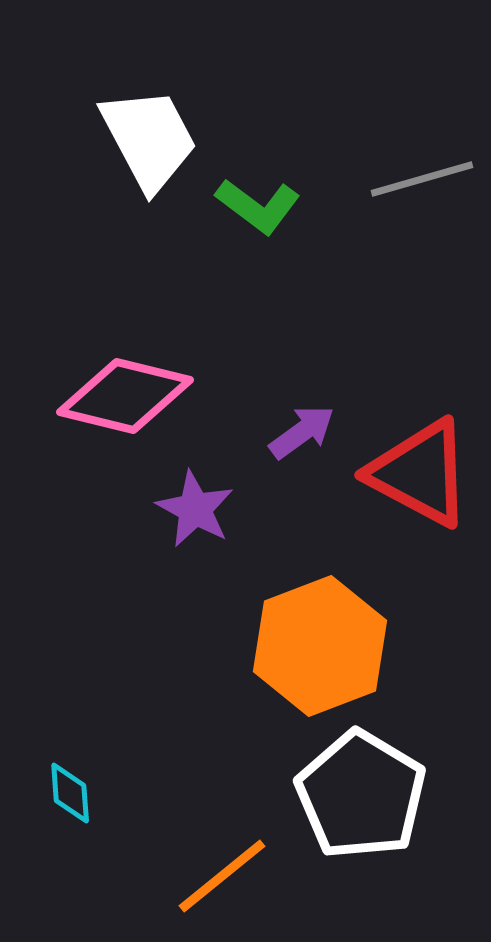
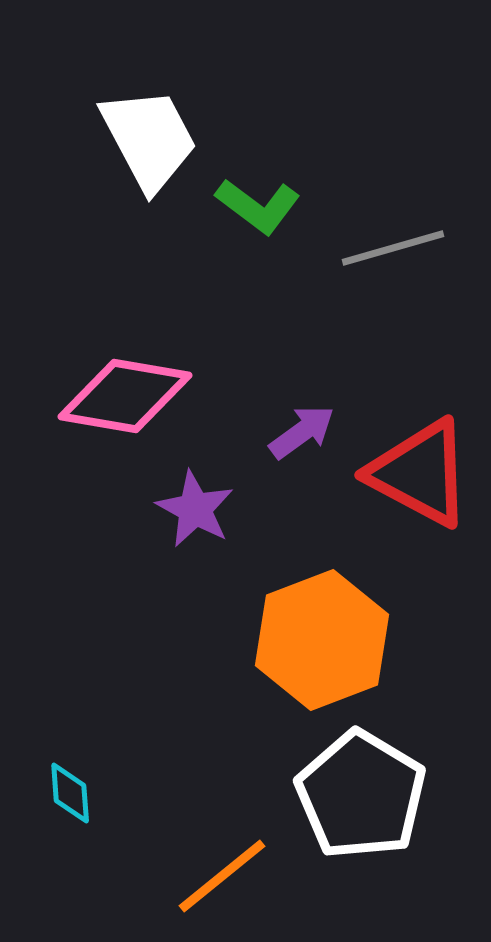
gray line: moved 29 px left, 69 px down
pink diamond: rotated 4 degrees counterclockwise
orange hexagon: moved 2 px right, 6 px up
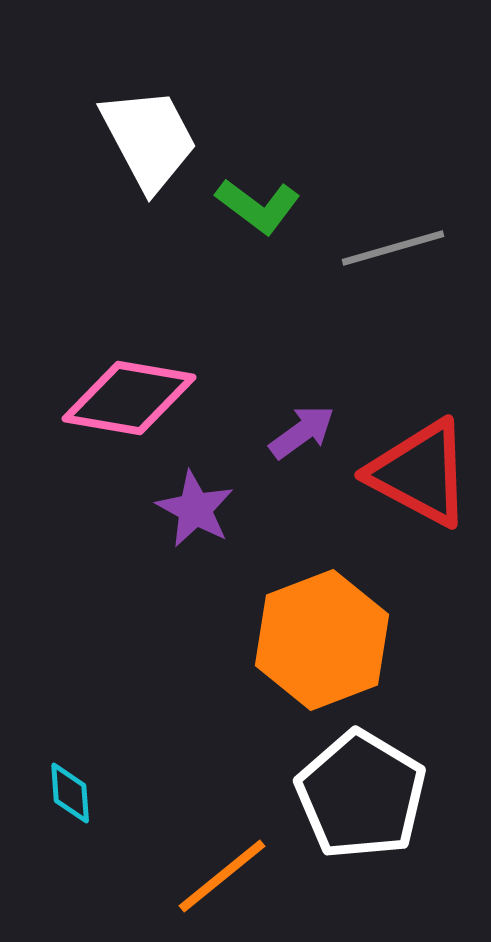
pink diamond: moved 4 px right, 2 px down
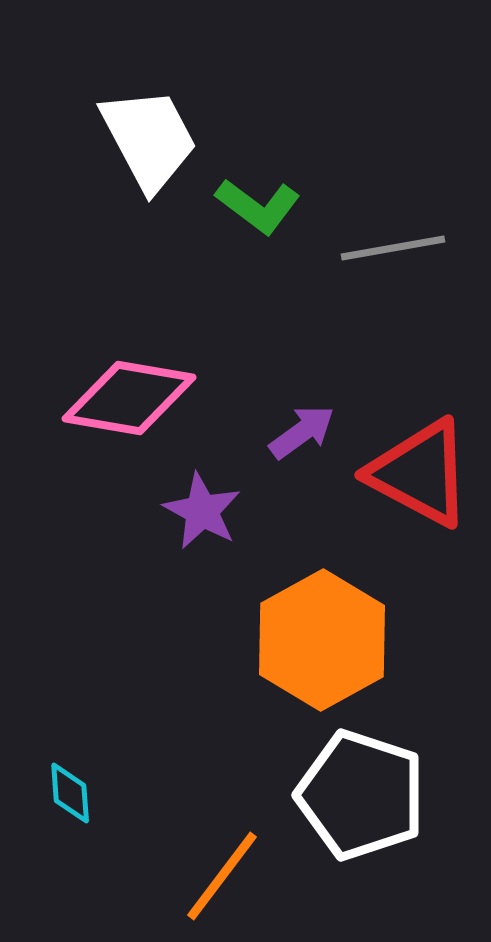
gray line: rotated 6 degrees clockwise
purple star: moved 7 px right, 2 px down
orange hexagon: rotated 8 degrees counterclockwise
white pentagon: rotated 13 degrees counterclockwise
orange line: rotated 14 degrees counterclockwise
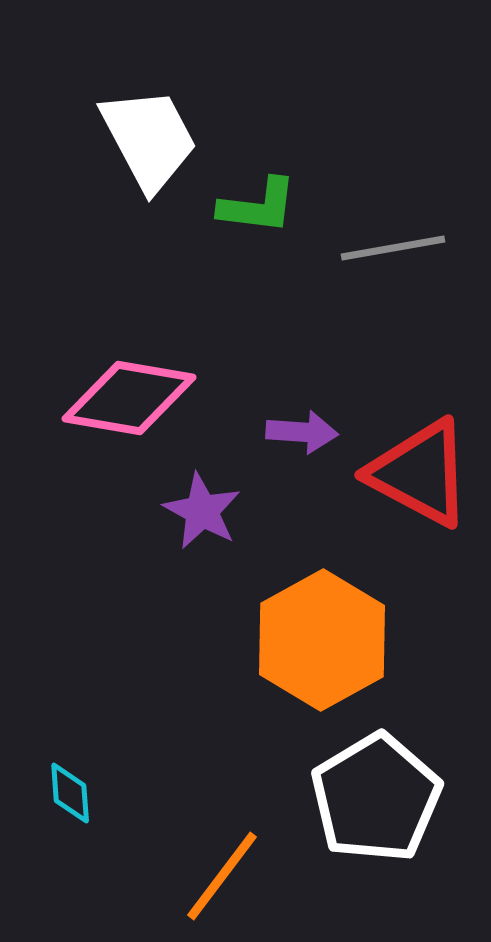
green L-shape: rotated 30 degrees counterclockwise
purple arrow: rotated 40 degrees clockwise
white pentagon: moved 15 px right, 3 px down; rotated 23 degrees clockwise
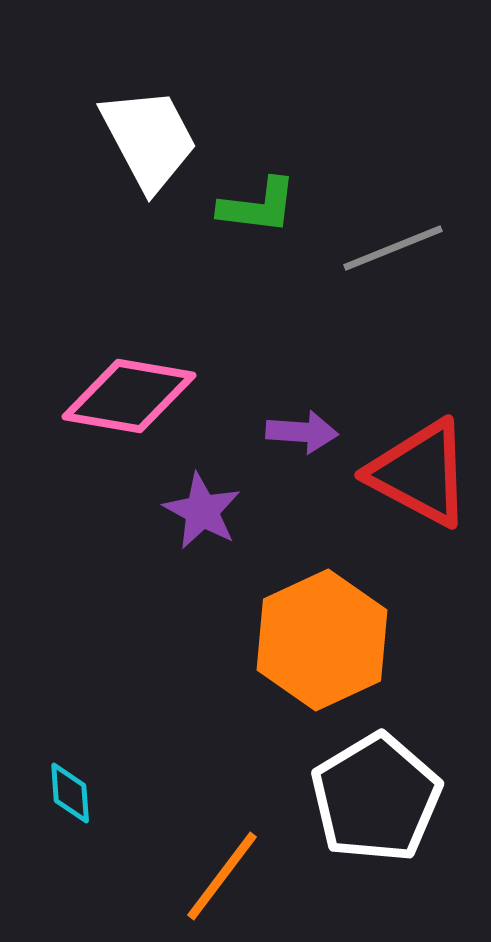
gray line: rotated 12 degrees counterclockwise
pink diamond: moved 2 px up
orange hexagon: rotated 4 degrees clockwise
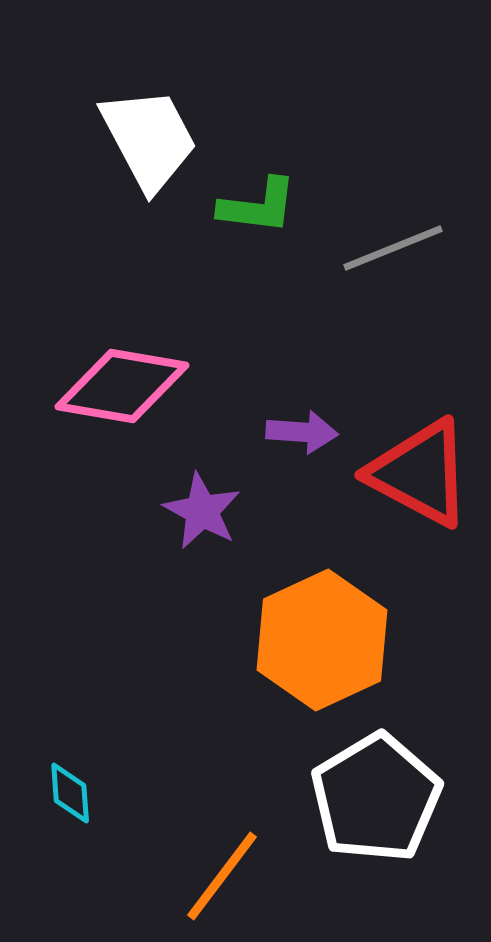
pink diamond: moved 7 px left, 10 px up
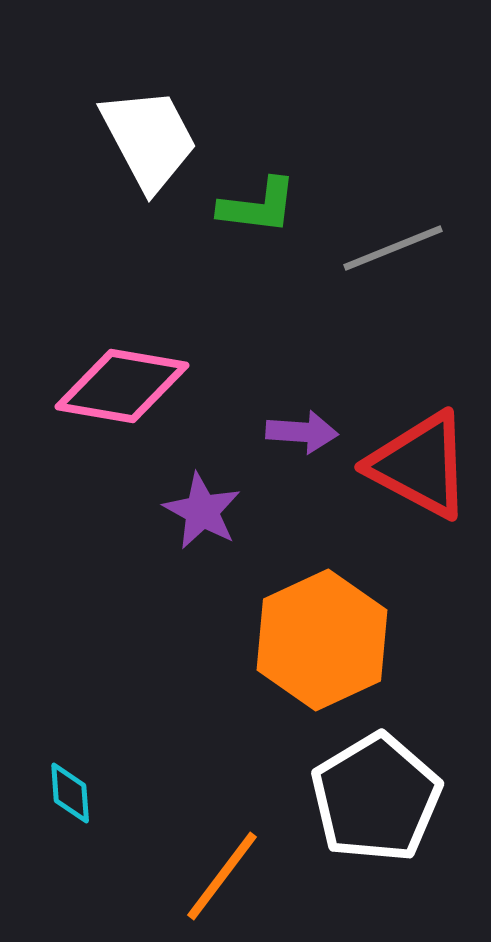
red triangle: moved 8 px up
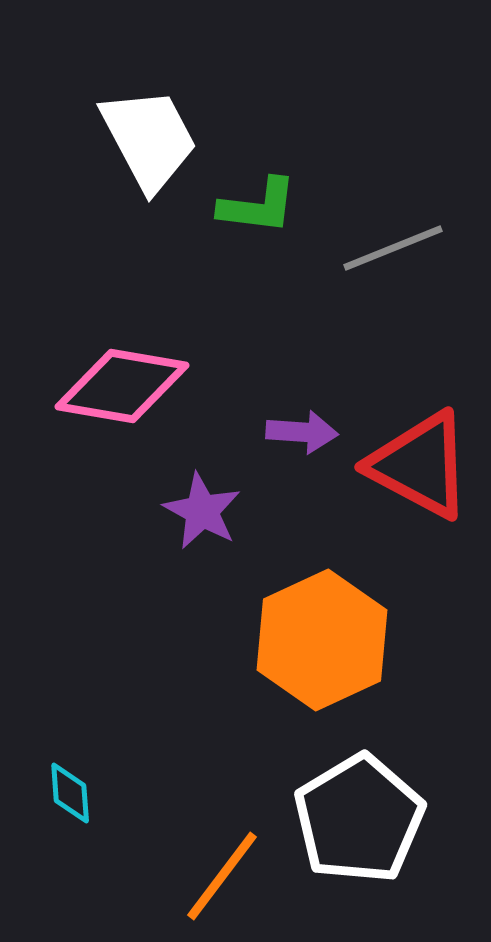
white pentagon: moved 17 px left, 21 px down
